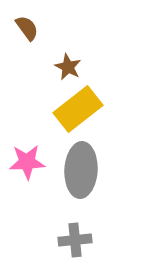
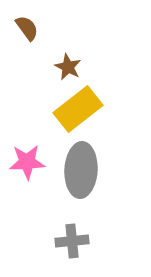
gray cross: moved 3 px left, 1 px down
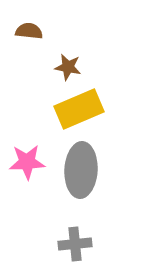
brown semicircle: moved 2 px right, 3 px down; rotated 48 degrees counterclockwise
brown star: rotated 16 degrees counterclockwise
yellow rectangle: moved 1 px right; rotated 15 degrees clockwise
gray cross: moved 3 px right, 3 px down
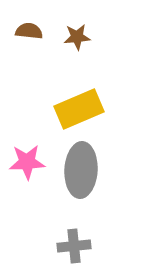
brown star: moved 9 px right, 30 px up; rotated 16 degrees counterclockwise
gray cross: moved 1 px left, 2 px down
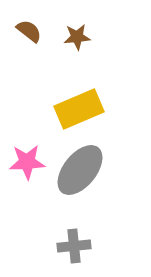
brown semicircle: rotated 32 degrees clockwise
gray ellipse: moved 1 px left; rotated 36 degrees clockwise
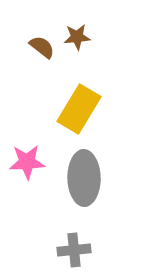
brown semicircle: moved 13 px right, 16 px down
yellow rectangle: rotated 36 degrees counterclockwise
gray ellipse: moved 4 px right, 8 px down; rotated 40 degrees counterclockwise
gray cross: moved 4 px down
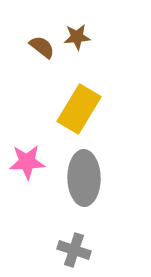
gray cross: rotated 24 degrees clockwise
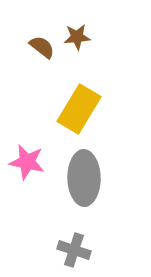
pink star: rotated 15 degrees clockwise
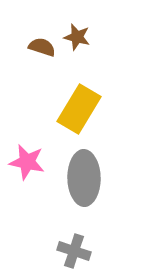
brown star: rotated 20 degrees clockwise
brown semicircle: rotated 20 degrees counterclockwise
gray cross: moved 1 px down
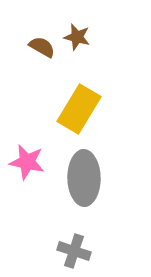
brown semicircle: rotated 12 degrees clockwise
